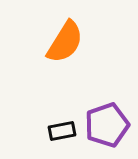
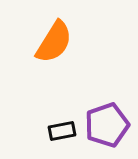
orange semicircle: moved 11 px left
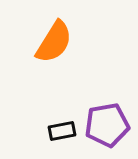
purple pentagon: rotated 9 degrees clockwise
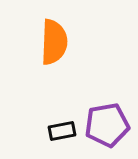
orange semicircle: rotated 30 degrees counterclockwise
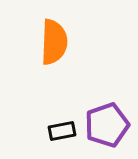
purple pentagon: rotated 9 degrees counterclockwise
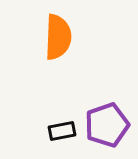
orange semicircle: moved 4 px right, 5 px up
